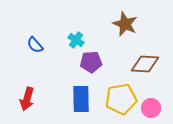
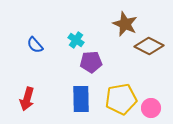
brown diamond: moved 4 px right, 18 px up; rotated 24 degrees clockwise
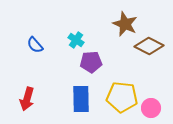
yellow pentagon: moved 1 px right, 2 px up; rotated 16 degrees clockwise
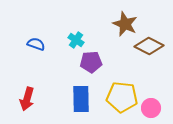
blue semicircle: moved 1 px right, 1 px up; rotated 150 degrees clockwise
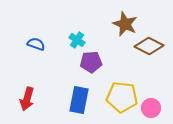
cyan cross: moved 1 px right
blue rectangle: moved 2 px left, 1 px down; rotated 12 degrees clockwise
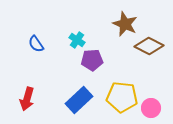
blue semicircle: rotated 144 degrees counterclockwise
purple pentagon: moved 1 px right, 2 px up
blue rectangle: rotated 36 degrees clockwise
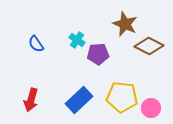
purple pentagon: moved 6 px right, 6 px up
red arrow: moved 4 px right, 1 px down
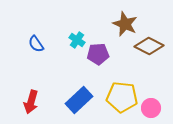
red arrow: moved 2 px down
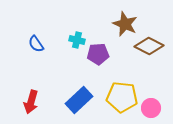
cyan cross: rotated 21 degrees counterclockwise
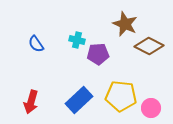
yellow pentagon: moved 1 px left, 1 px up
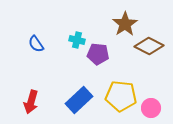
brown star: rotated 15 degrees clockwise
purple pentagon: rotated 10 degrees clockwise
